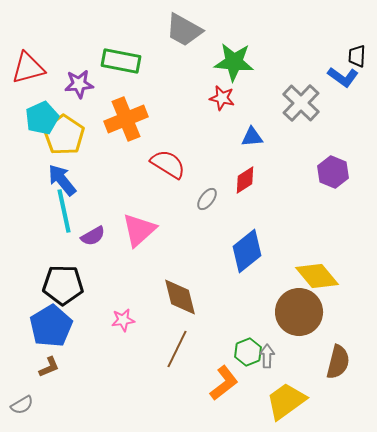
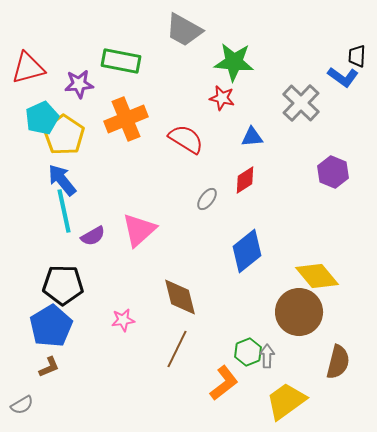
red semicircle: moved 18 px right, 25 px up
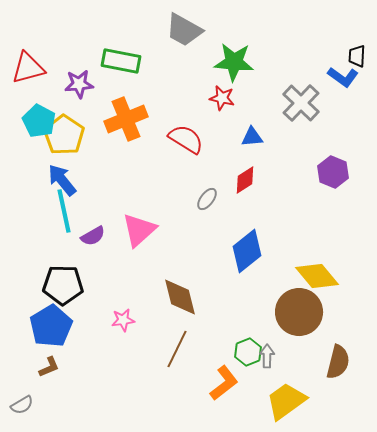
cyan pentagon: moved 3 px left, 3 px down; rotated 20 degrees counterclockwise
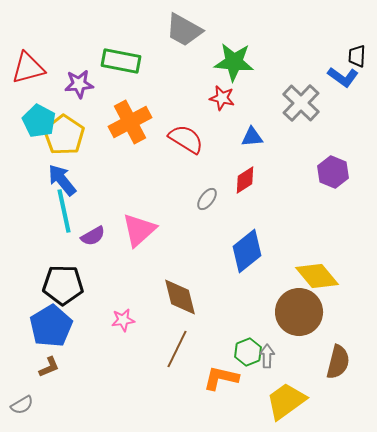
orange cross: moved 4 px right, 3 px down; rotated 6 degrees counterclockwise
orange L-shape: moved 3 px left, 5 px up; rotated 129 degrees counterclockwise
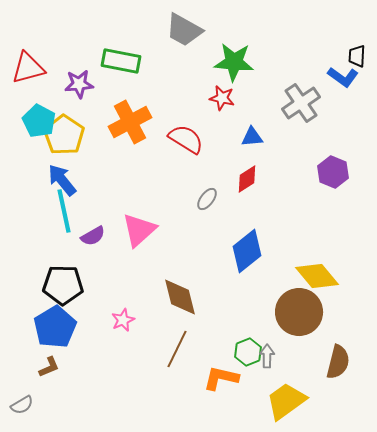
gray cross: rotated 12 degrees clockwise
red diamond: moved 2 px right, 1 px up
pink star: rotated 15 degrees counterclockwise
blue pentagon: moved 4 px right, 1 px down
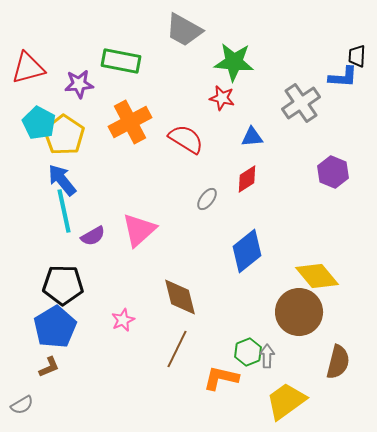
blue L-shape: rotated 32 degrees counterclockwise
cyan pentagon: moved 2 px down
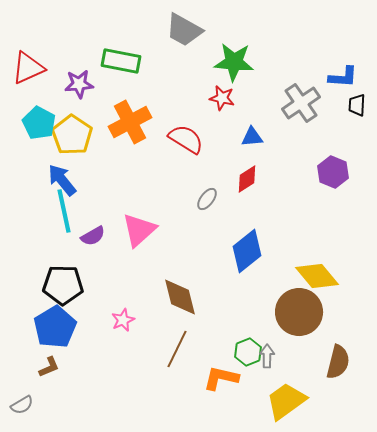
black trapezoid: moved 49 px down
red triangle: rotated 9 degrees counterclockwise
yellow pentagon: moved 8 px right
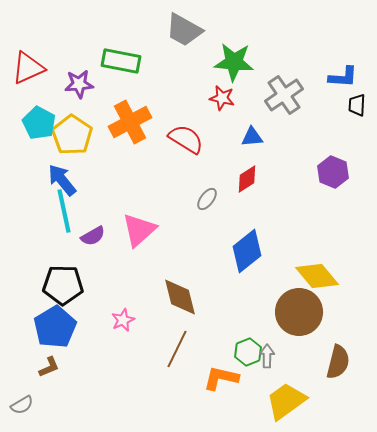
gray cross: moved 17 px left, 8 px up
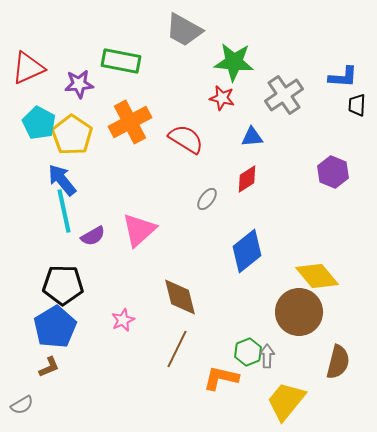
yellow trapezoid: rotated 15 degrees counterclockwise
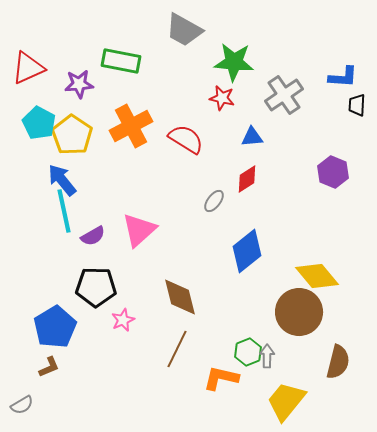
orange cross: moved 1 px right, 4 px down
gray ellipse: moved 7 px right, 2 px down
black pentagon: moved 33 px right, 2 px down
